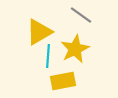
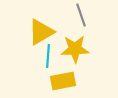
gray line: rotated 35 degrees clockwise
yellow triangle: moved 2 px right
yellow star: rotated 24 degrees clockwise
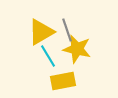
gray line: moved 14 px left, 15 px down
yellow star: moved 2 px right; rotated 16 degrees clockwise
cyan line: rotated 35 degrees counterclockwise
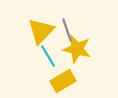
yellow triangle: moved 1 px up; rotated 16 degrees counterclockwise
yellow rectangle: rotated 20 degrees counterclockwise
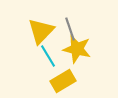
gray line: moved 3 px right, 1 px up
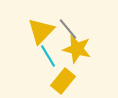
gray line: moved 2 px left; rotated 20 degrees counterclockwise
yellow rectangle: rotated 20 degrees counterclockwise
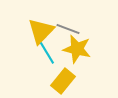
gray line: rotated 30 degrees counterclockwise
cyan line: moved 1 px left, 3 px up
